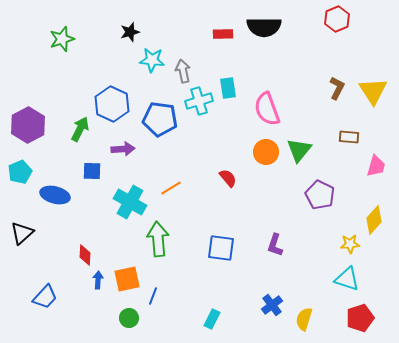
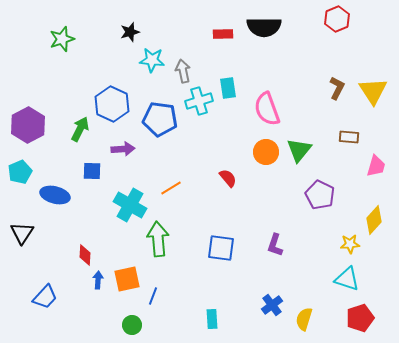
cyan cross at (130, 202): moved 3 px down
black triangle at (22, 233): rotated 15 degrees counterclockwise
green circle at (129, 318): moved 3 px right, 7 px down
cyan rectangle at (212, 319): rotated 30 degrees counterclockwise
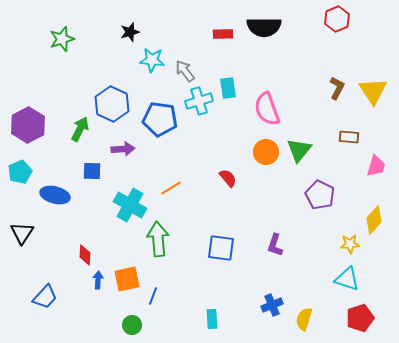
gray arrow at (183, 71): moved 2 px right; rotated 25 degrees counterclockwise
blue cross at (272, 305): rotated 15 degrees clockwise
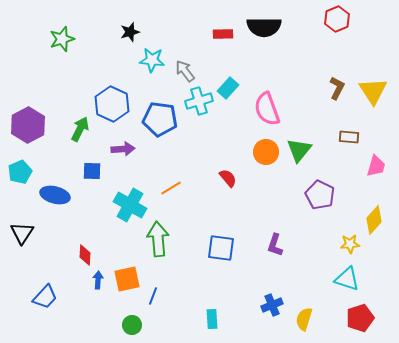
cyan rectangle at (228, 88): rotated 50 degrees clockwise
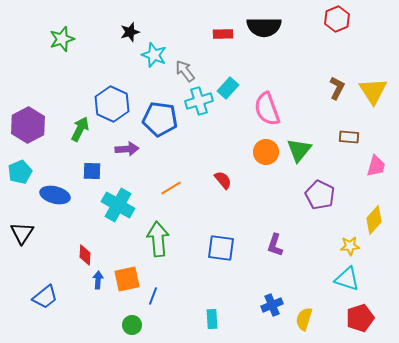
cyan star at (152, 60): moved 2 px right, 5 px up; rotated 15 degrees clockwise
purple arrow at (123, 149): moved 4 px right
red semicircle at (228, 178): moved 5 px left, 2 px down
cyan cross at (130, 205): moved 12 px left
yellow star at (350, 244): moved 2 px down
blue trapezoid at (45, 297): rotated 8 degrees clockwise
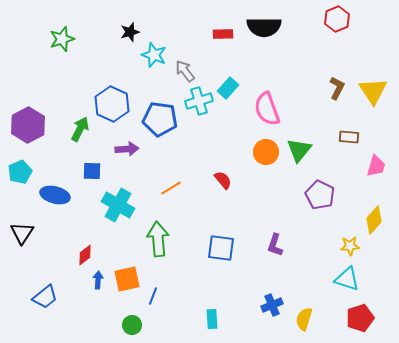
red diamond at (85, 255): rotated 50 degrees clockwise
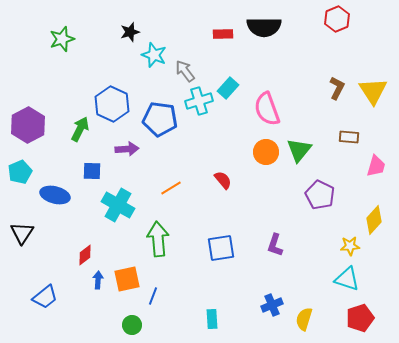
blue square at (221, 248): rotated 16 degrees counterclockwise
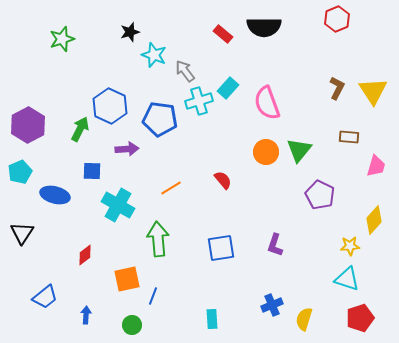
red rectangle at (223, 34): rotated 42 degrees clockwise
blue hexagon at (112, 104): moved 2 px left, 2 px down
pink semicircle at (267, 109): moved 6 px up
blue arrow at (98, 280): moved 12 px left, 35 px down
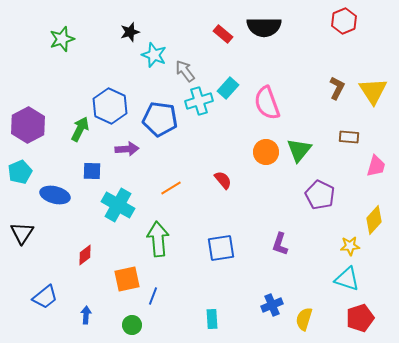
red hexagon at (337, 19): moved 7 px right, 2 px down
purple L-shape at (275, 245): moved 5 px right, 1 px up
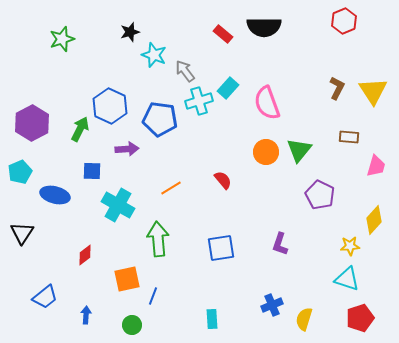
purple hexagon at (28, 125): moved 4 px right, 2 px up
